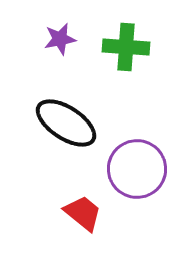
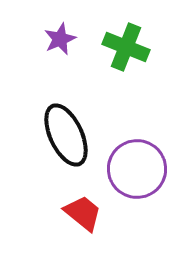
purple star: rotated 12 degrees counterclockwise
green cross: rotated 18 degrees clockwise
black ellipse: moved 12 px down; rotated 32 degrees clockwise
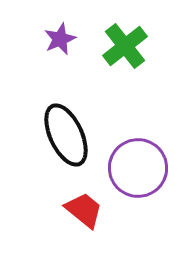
green cross: moved 1 px left, 1 px up; rotated 30 degrees clockwise
purple circle: moved 1 px right, 1 px up
red trapezoid: moved 1 px right, 3 px up
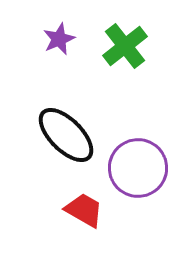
purple star: moved 1 px left
black ellipse: rotated 20 degrees counterclockwise
red trapezoid: rotated 9 degrees counterclockwise
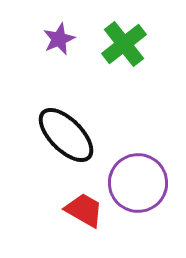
green cross: moved 1 px left, 2 px up
purple circle: moved 15 px down
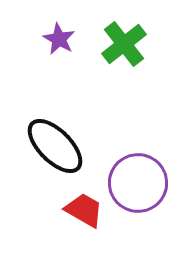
purple star: rotated 20 degrees counterclockwise
black ellipse: moved 11 px left, 11 px down
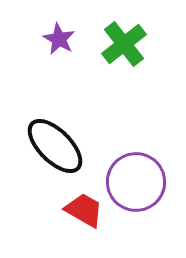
purple circle: moved 2 px left, 1 px up
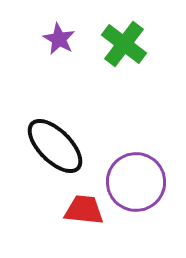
green cross: rotated 15 degrees counterclockwise
red trapezoid: rotated 24 degrees counterclockwise
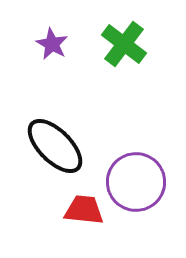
purple star: moved 7 px left, 5 px down
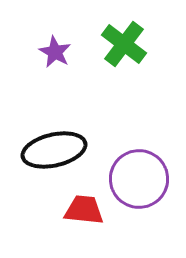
purple star: moved 3 px right, 8 px down
black ellipse: moved 1 px left, 4 px down; rotated 58 degrees counterclockwise
purple circle: moved 3 px right, 3 px up
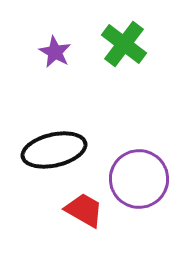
red trapezoid: rotated 24 degrees clockwise
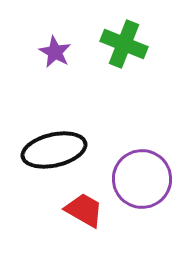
green cross: rotated 15 degrees counterclockwise
purple circle: moved 3 px right
